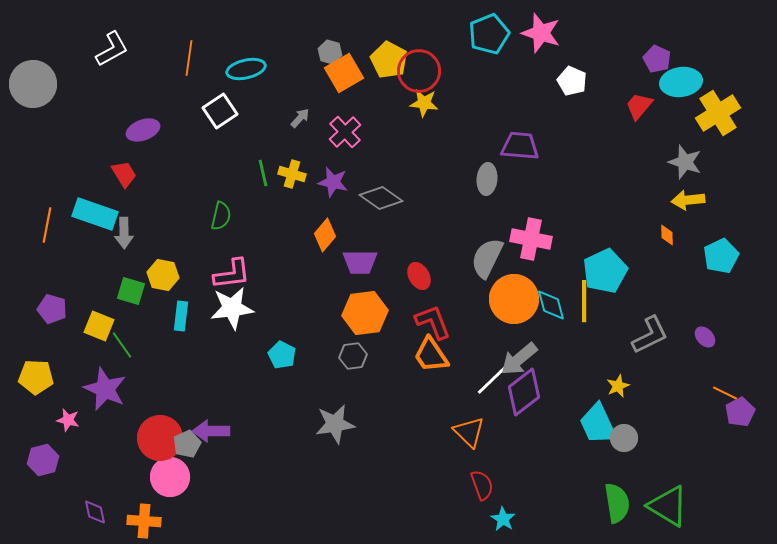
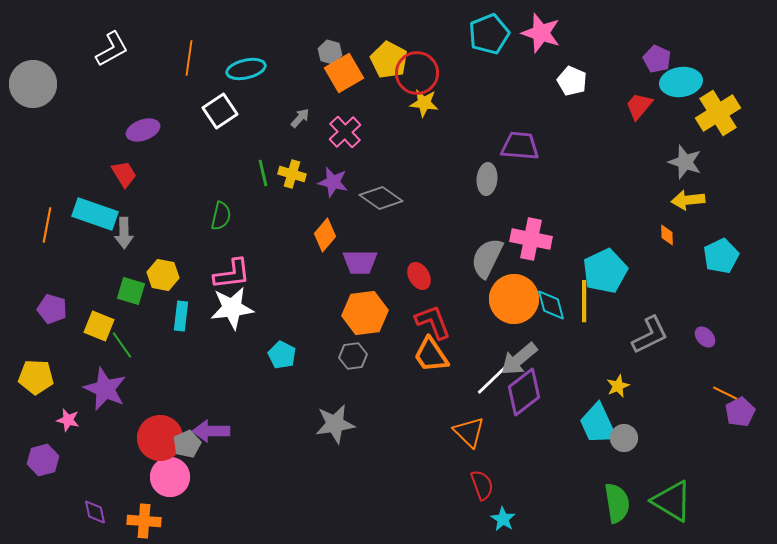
red circle at (419, 71): moved 2 px left, 2 px down
green triangle at (668, 506): moved 4 px right, 5 px up
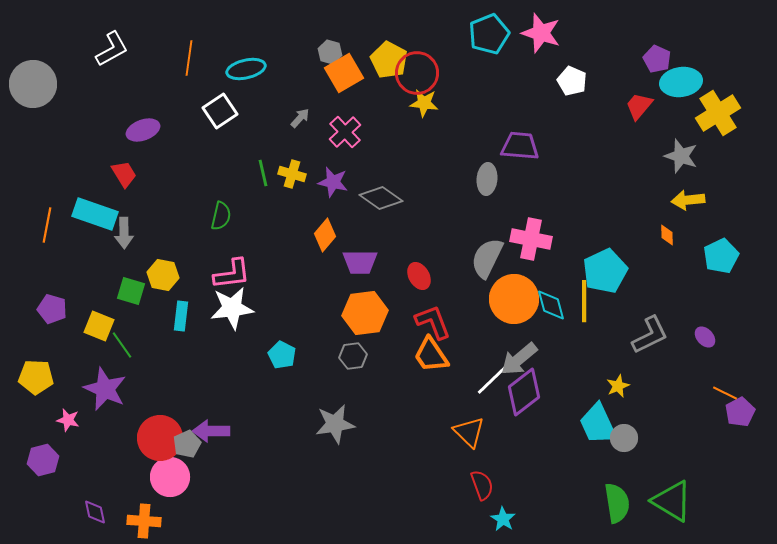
gray star at (685, 162): moved 4 px left, 6 px up
